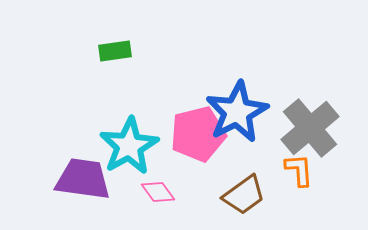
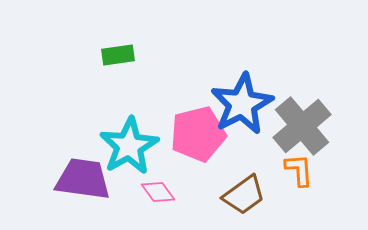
green rectangle: moved 3 px right, 4 px down
blue star: moved 5 px right, 8 px up
gray cross: moved 8 px left, 2 px up
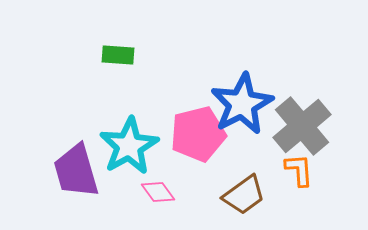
green rectangle: rotated 12 degrees clockwise
purple trapezoid: moved 7 px left, 8 px up; rotated 114 degrees counterclockwise
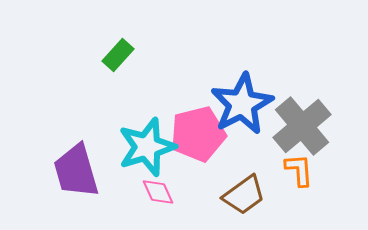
green rectangle: rotated 52 degrees counterclockwise
cyan star: moved 18 px right, 1 px down; rotated 12 degrees clockwise
pink diamond: rotated 12 degrees clockwise
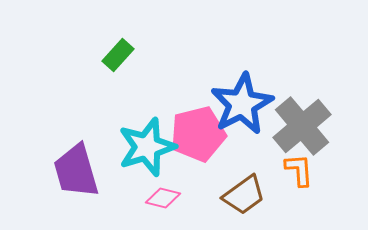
pink diamond: moved 5 px right, 6 px down; rotated 52 degrees counterclockwise
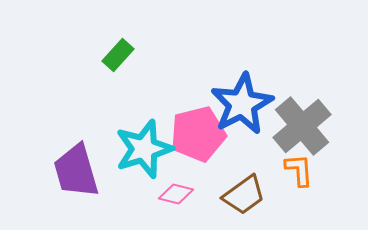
cyan star: moved 3 px left, 2 px down
pink diamond: moved 13 px right, 4 px up
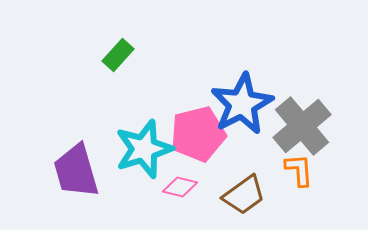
pink diamond: moved 4 px right, 7 px up
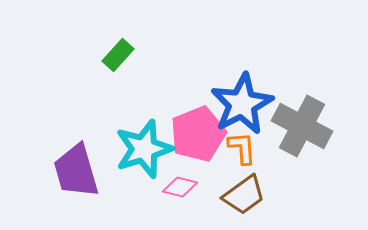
gray cross: rotated 22 degrees counterclockwise
pink pentagon: rotated 8 degrees counterclockwise
orange L-shape: moved 57 px left, 22 px up
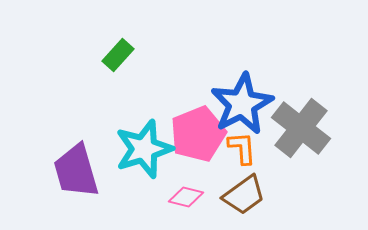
gray cross: moved 1 px left, 2 px down; rotated 10 degrees clockwise
pink diamond: moved 6 px right, 10 px down
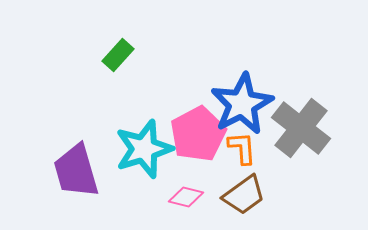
pink pentagon: rotated 6 degrees counterclockwise
